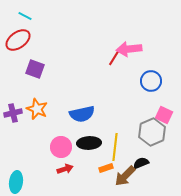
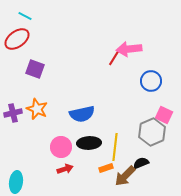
red ellipse: moved 1 px left, 1 px up
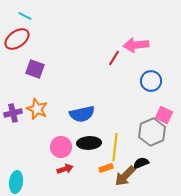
pink arrow: moved 7 px right, 4 px up
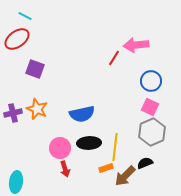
pink square: moved 14 px left, 8 px up
pink circle: moved 1 px left, 1 px down
black semicircle: moved 4 px right
red arrow: rotated 91 degrees clockwise
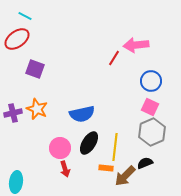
black ellipse: rotated 55 degrees counterclockwise
orange rectangle: rotated 24 degrees clockwise
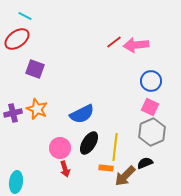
red line: moved 16 px up; rotated 21 degrees clockwise
blue semicircle: rotated 15 degrees counterclockwise
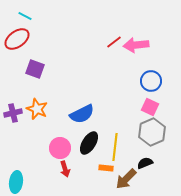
brown arrow: moved 1 px right, 3 px down
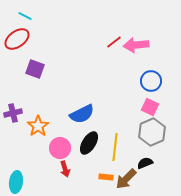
orange star: moved 1 px right, 17 px down; rotated 15 degrees clockwise
orange rectangle: moved 9 px down
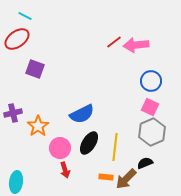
red arrow: moved 1 px down
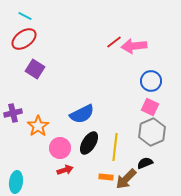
red ellipse: moved 7 px right
pink arrow: moved 2 px left, 1 px down
purple square: rotated 12 degrees clockwise
red arrow: rotated 91 degrees counterclockwise
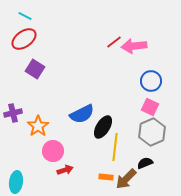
black ellipse: moved 14 px right, 16 px up
pink circle: moved 7 px left, 3 px down
